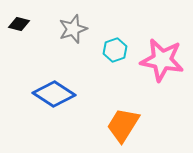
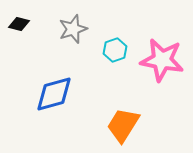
blue diamond: rotated 48 degrees counterclockwise
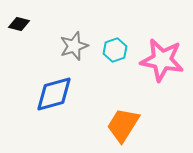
gray star: moved 1 px right, 17 px down
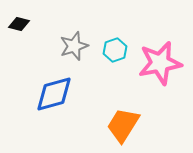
pink star: moved 2 px left, 3 px down; rotated 21 degrees counterclockwise
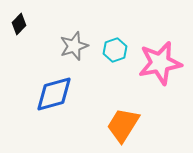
black diamond: rotated 60 degrees counterclockwise
